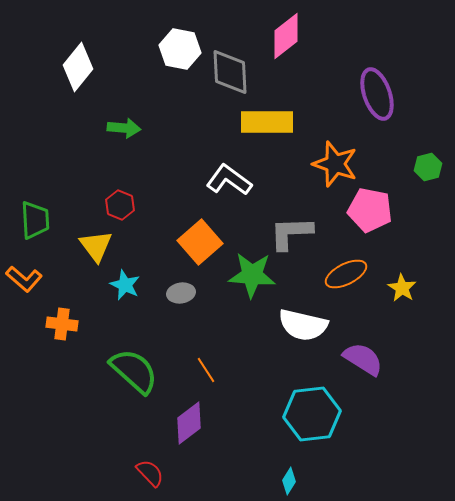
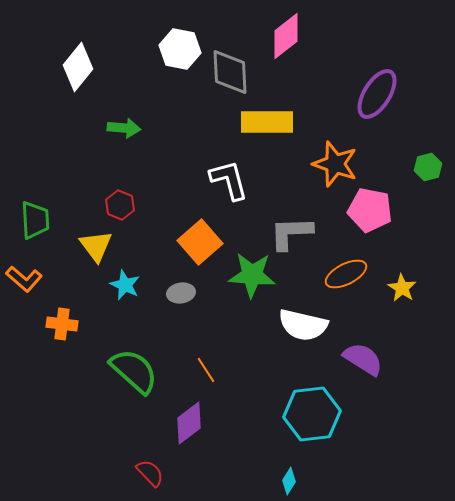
purple ellipse: rotated 51 degrees clockwise
white L-shape: rotated 39 degrees clockwise
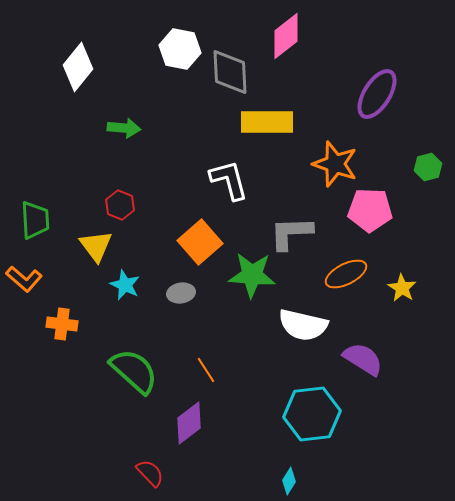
pink pentagon: rotated 9 degrees counterclockwise
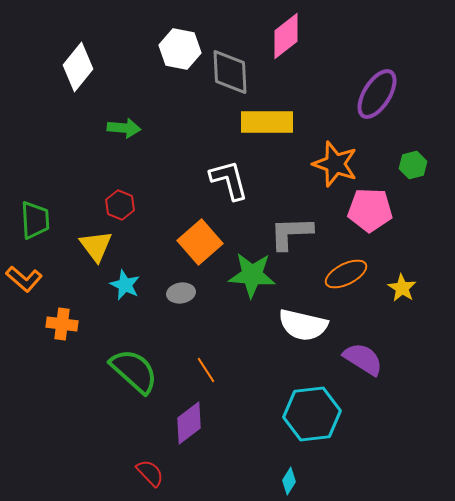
green hexagon: moved 15 px left, 2 px up
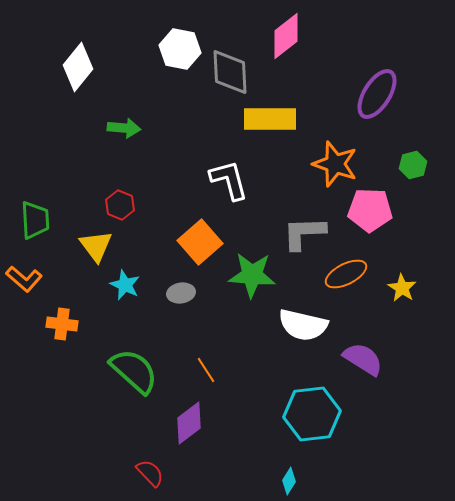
yellow rectangle: moved 3 px right, 3 px up
gray L-shape: moved 13 px right
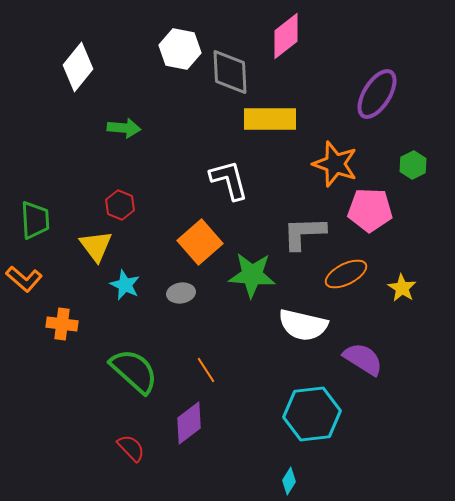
green hexagon: rotated 12 degrees counterclockwise
red semicircle: moved 19 px left, 25 px up
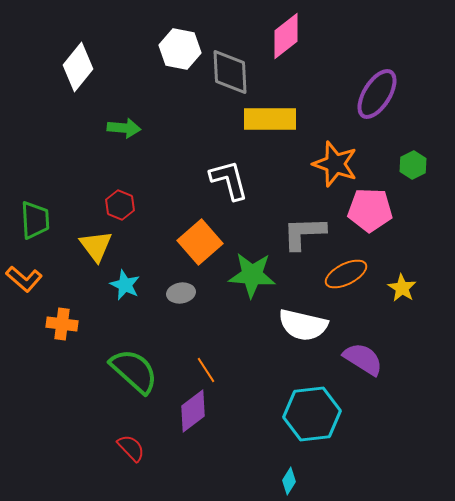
purple diamond: moved 4 px right, 12 px up
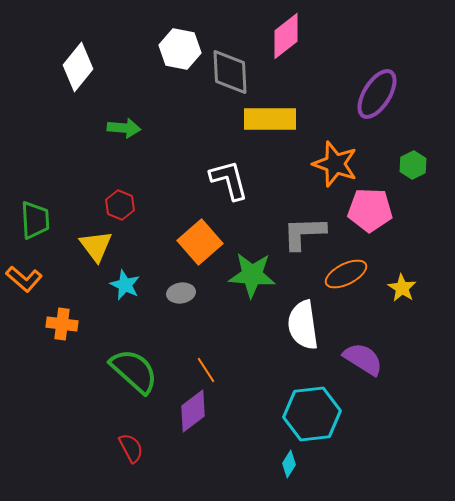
white semicircle: rotated 69 degrees clockwise
red semicircle: rotated 16 degrees clockwise
cyan diamond: moved 17 px up
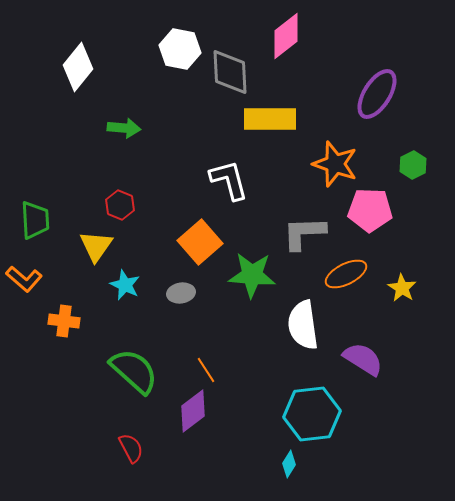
yellow triangle: rotated 12 degrees clockwise
orange cross: moved 2 px right, 3 px up
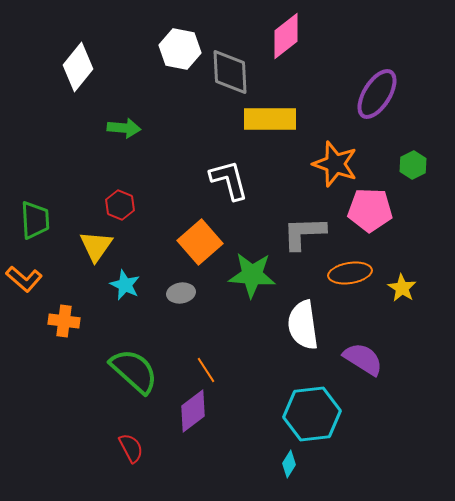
orange ellipse: moved 4 px right, 1 px up; rotated 18 degrees clockwise
